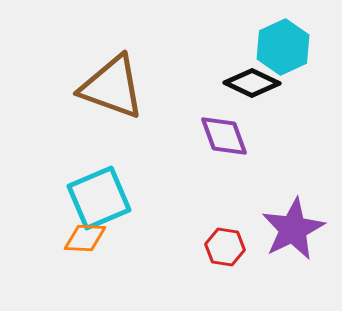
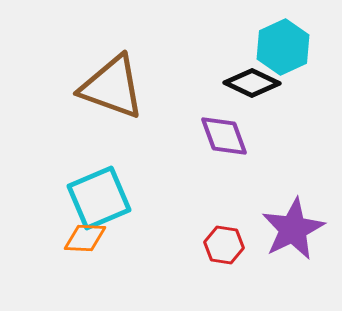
red hexagon: moved 1 px left, 2 px up
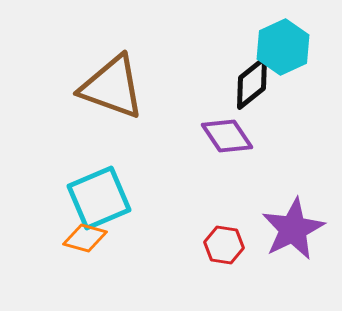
black diamond: rotated 64 degrees counterclockwise
purple diamond: moved 3 px right; rotated 14 degrees counterclockwise
orange diamond: rotated 12 degrees clockwise
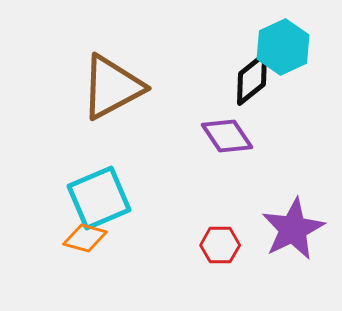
black diamond: moved 4 px up
brown triangle: rotated 48 degrees counterclockwise
red hexagon: moved 4 px left; rotated 9 degrees counterclockwise
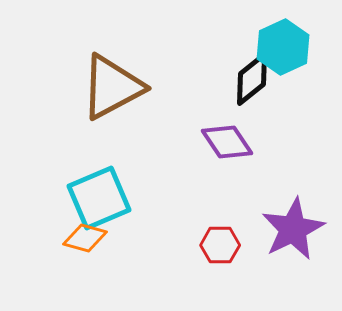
purple diamond: moved 6 px down
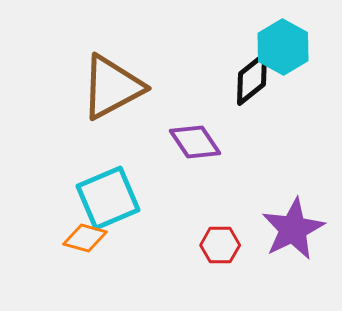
cyan hexagon: rotated 6 degrees counterclockwise
purple diamond: moved 32 px left
cyan square: moved 9 px right
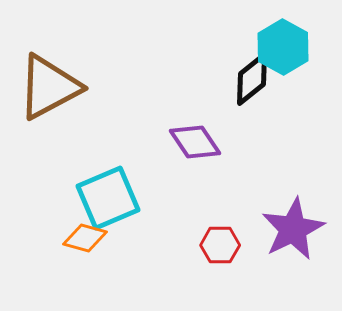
brown triangle: moved 63 px left
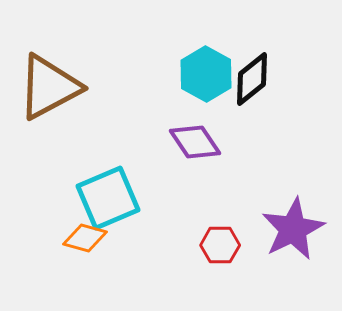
cyan hexagon: moved 77 px left, 27 px down
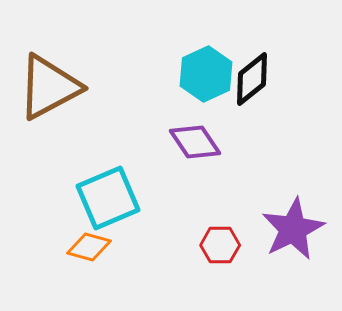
cyan hexagon: rotated 6 degrees clockwise
orange diamond: moved 4 px right, 9 px down
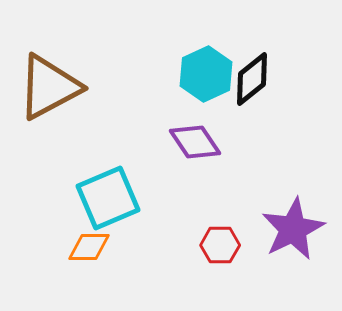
orange diamond: rotated 15 degrees counterclockwise
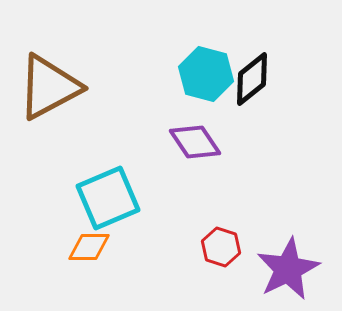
cyan hexagon: rotated 20 degrees counterclockwise
purple star: moved 5 px left, 40 px down
red hexagon: moved 1 px right, 2 px down; rotated 18 degrees clockwise
